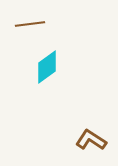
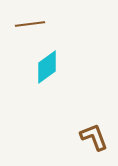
brown L-shape: moved 3 px right, 3 px up; rotated 36 degrees clockwise
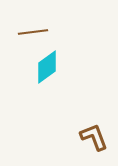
brown line: moved 3 px right, 8 px down
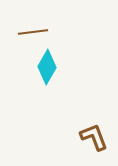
cyan diamond: rotated 24 degrees counterclockwise
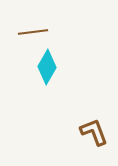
brown L-shape: moved 5 px up
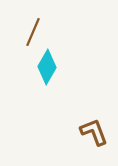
brown line: rotated 60 degrees counterclockwise
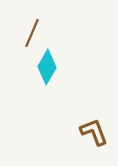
brown line: moved 1 px left, 1 px down
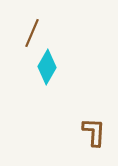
brown L-shape: rotated 24 degrees clockwise
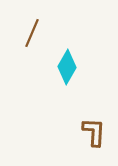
cyan diamond: moved 20 px right
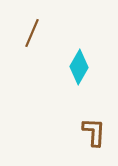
cyan diamond: moved 12 px right
